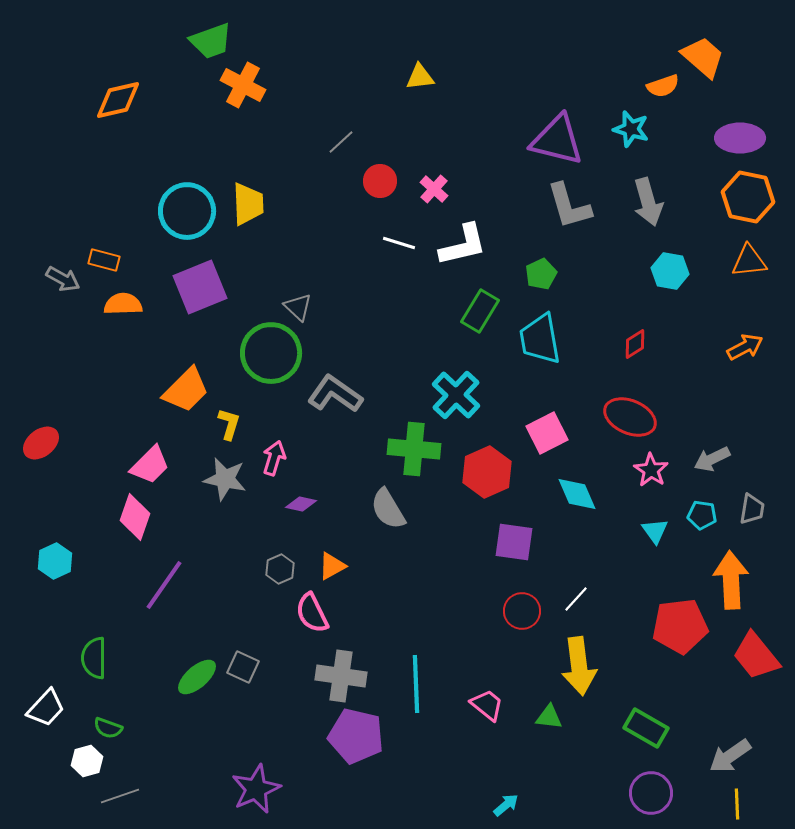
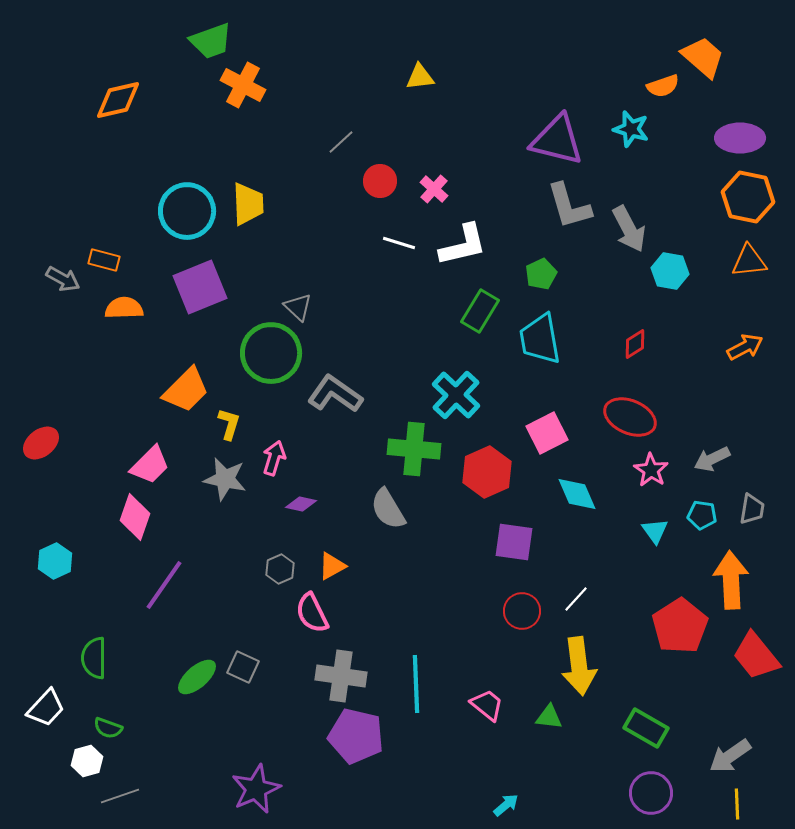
gray arrow at (648, 202): moved 19 px left, 27 px down; rotated 12 degrees counterclockwise
orange semicircle at (123, 304): moved 1 px right, 4 px down
red pentagon at (680, 626): rotated 26 degrees counterclockwise
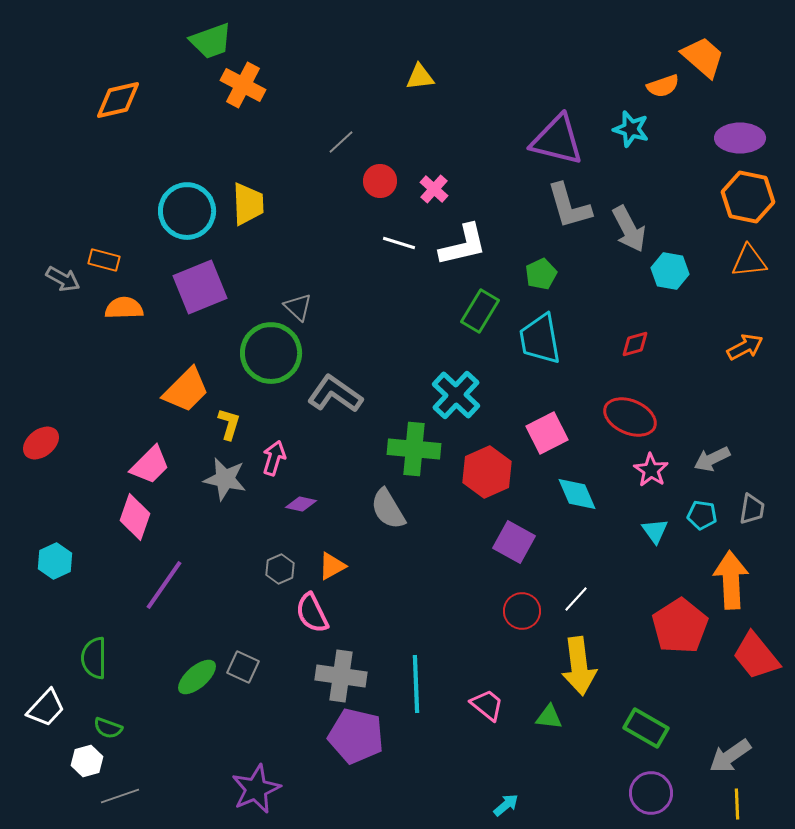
red diamond at (635, 344): rotated 16 degrees clockwise
purple square at (514, 542): rotated 21 degrees clockwise
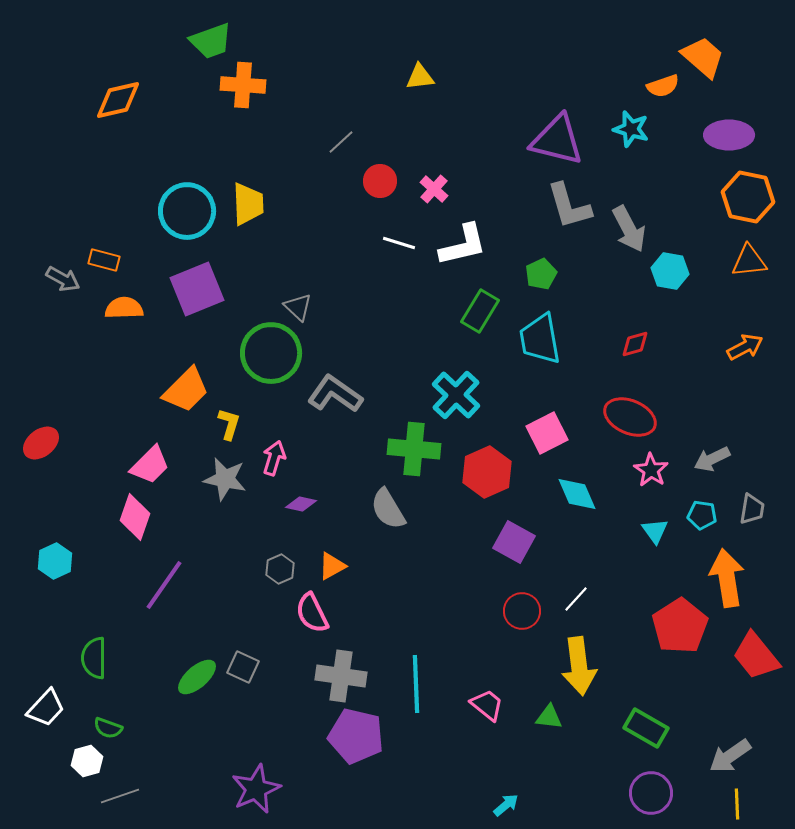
orange cross at (243, 85): rotated 24 degrees counterclockwise
purple ellipse at (740, 138): moved 11 px left, 3 px up
purple square at (200, 287): moved 3 px left, 2 px down
orange arrow at (731, 580): moved 4 px left, 2 px up; rotated 6 degrees counterclockwise
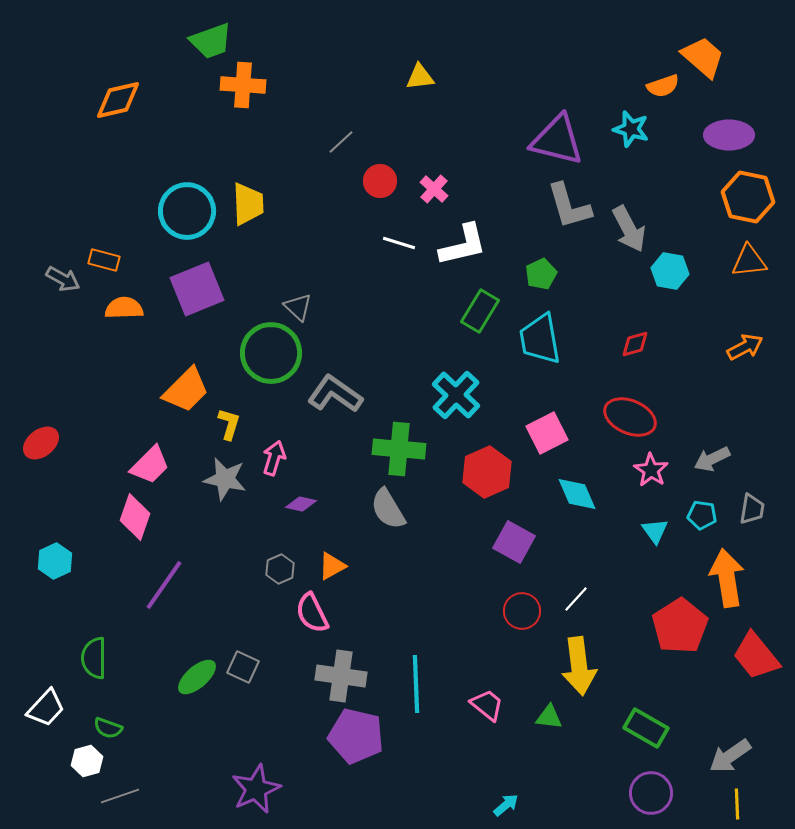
green cross at (414, 449): moved 15 px left
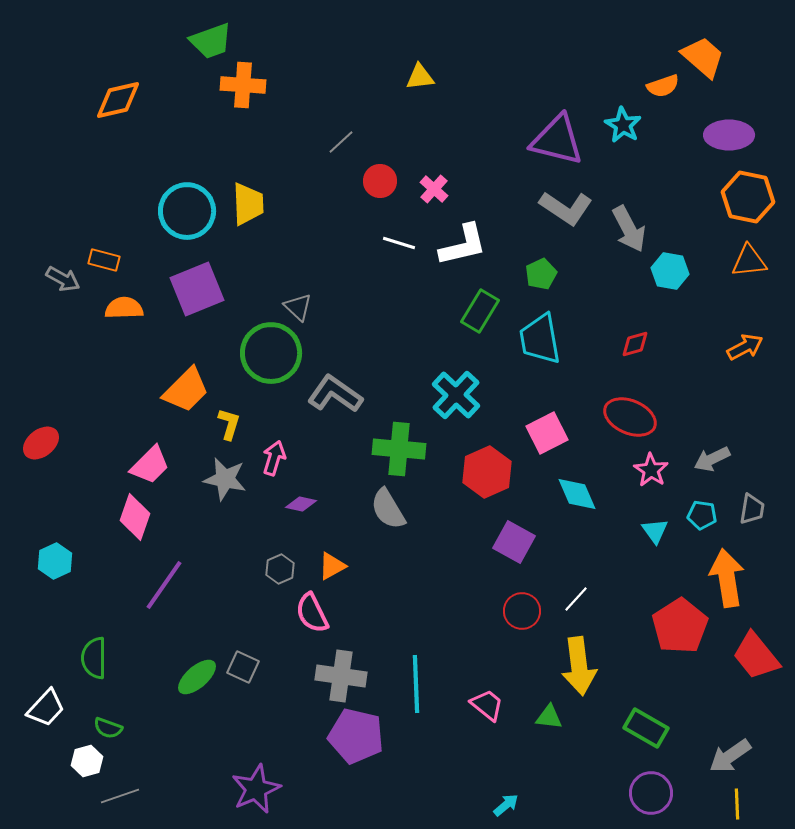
cyan star at (631, 129): moved 8 px left, 4 px up; rotated 15 degrees clockwise
gray L-shape at (569, 206): moved 3 px left, 2 px down; rotated 40 degrees counterclockwise
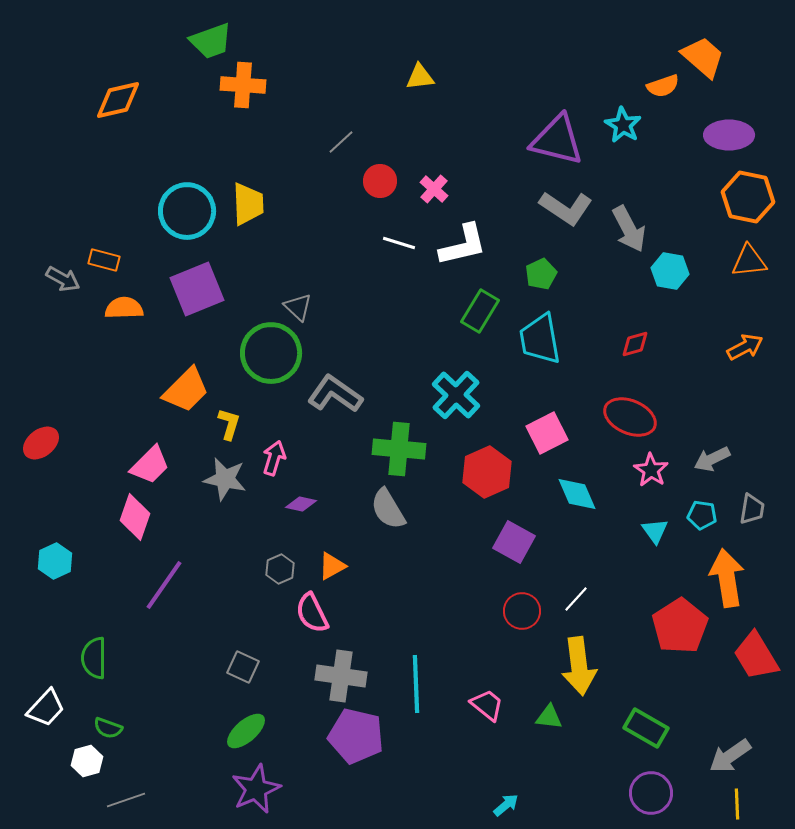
red trapezoid at (756, 656): rotated 8 degrees clockwise
green ellipse at (197, 677): moved 49 px right, 54 px down
gray line at (120, 796): moved 6 px right, 4 px down
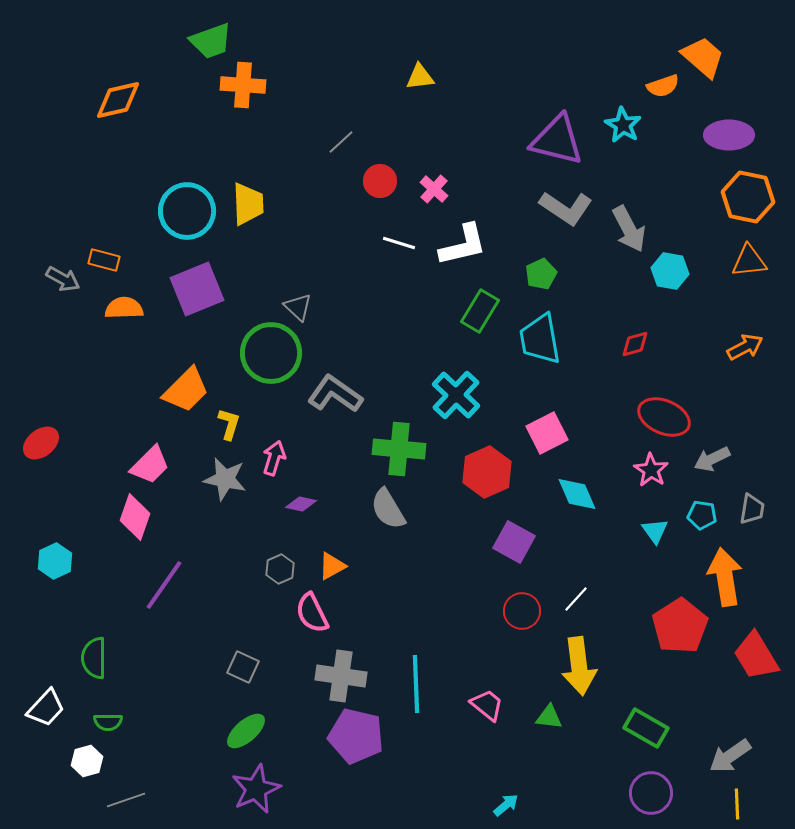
red ellipse at (630, 417): moved 34 px right
orange arrow at (727, 578): moved 2 px left, 1 px up
green semicircle at (108, 728): moved 6 px up; rotated 20 degrees counterclockwise
